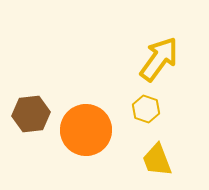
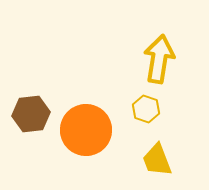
yellow arrow: rotated 27 degrees counterclockwise
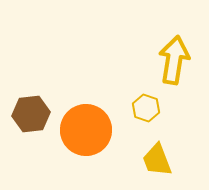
yellow arrow: moved 15 px right, 1 px down
yellow hexagon: moved 1 px up
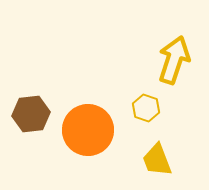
yellow arrow: rotated 9 degrees clockwise
orange circle: moved 2 px right
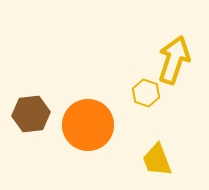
yellow hexagon: moved 15 px up
orange circle: moved 5 px up
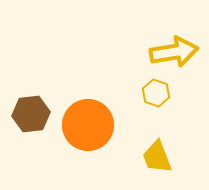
yellow arrow: moved 8 px up; rotated 63 degrees clockwise
yellow hexagon: moved 10 px right
yellow trapezoid: moved 3 px up
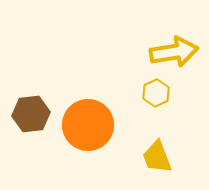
yellow hexagon: rotated 16 degrees clockwise
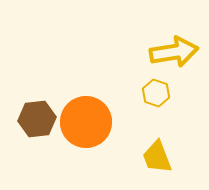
yellow hexagon: rotated 16 degrees counterclockwise
brown hexagon: moved 6 px right, 5 px down
orange circle: moved 2 px left, 3 px up
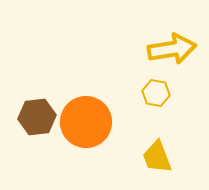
yellow arrow: moved 2 px left, 3 px up
yellow hexagon: rotated 8 degrees counterclockwise
brown hexagon: moved 2 px up
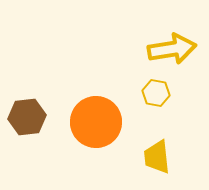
brown hexagon: moved 10 px left
orange circle: moved 10 px right
yellow trapezoid: rotated 15 degrees clockwise
